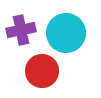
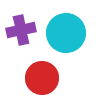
red circle: moved 7 px down
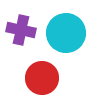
purple cross: rotated 24 degrees clockwise
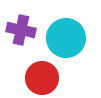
cyan circle: moved 5 px down
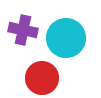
purple cross: moved 2 px right
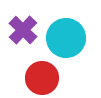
purple cross: rotated 32 degrees clockwise
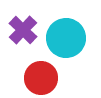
red circle: moved 1 px left
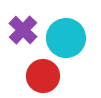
red circle: moved 2 px right, 2 px up
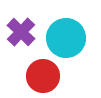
purple cross: moved 2 px left, 2 px down
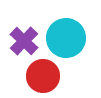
purple cross: moved 3 px right, 9 px down
